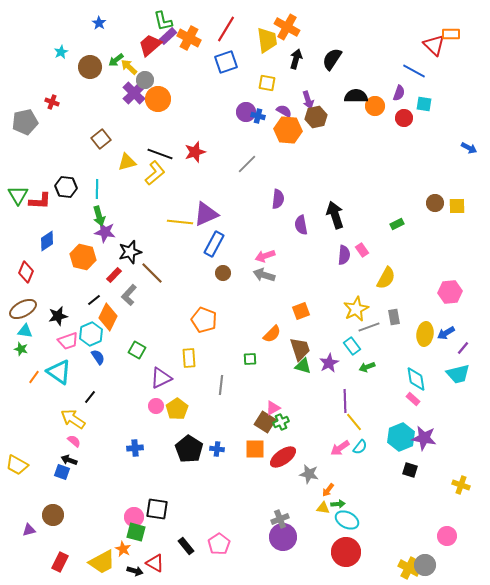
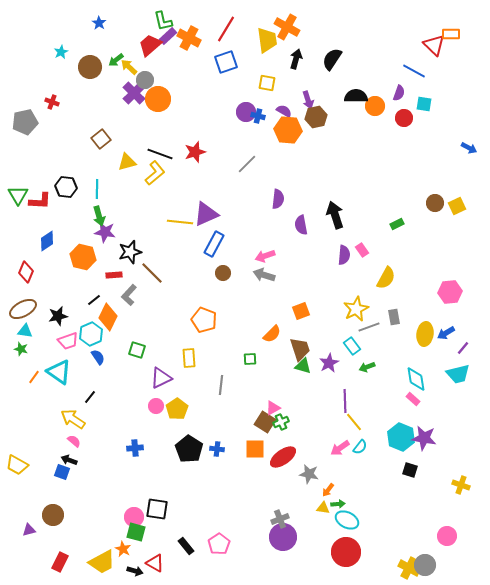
yellow square at (457, 206): rotated 24 degrees counterclockwise
red rectangle at (114, 275): rotated 42 degrees clockwise
green square at (137, 350): rotated 12 degrees counterclockwise
cyan hexagon at (401, 437): rotated 16 degrees counterclockwise
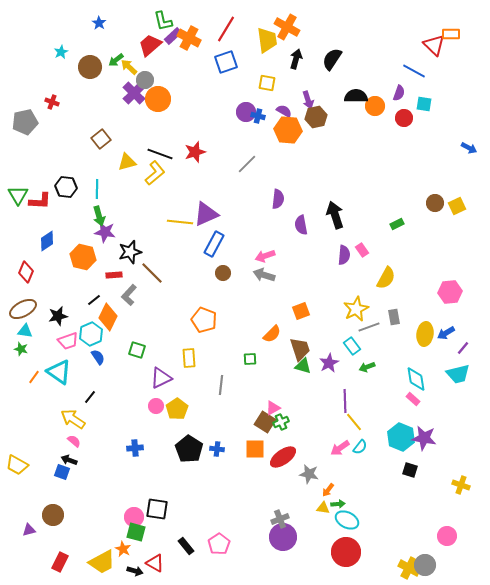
purple rectangle at (168, 36): moved 5 px right
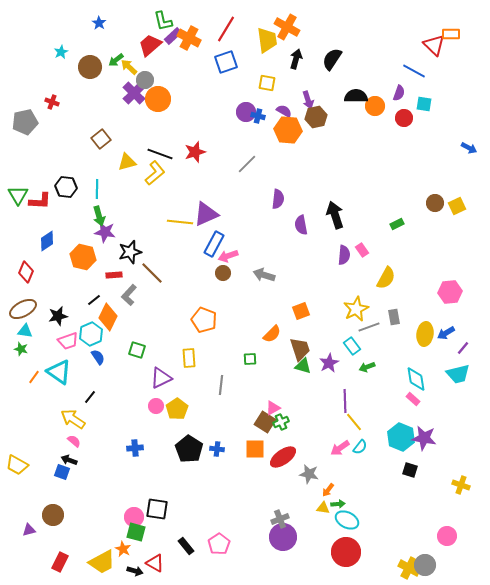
pink arrow at (265, 256): moved 37 px left
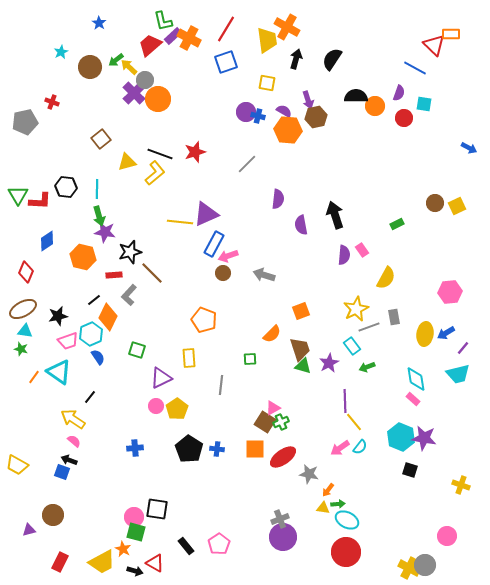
blue line at (414, 71): moved 1 px right, 3 px up
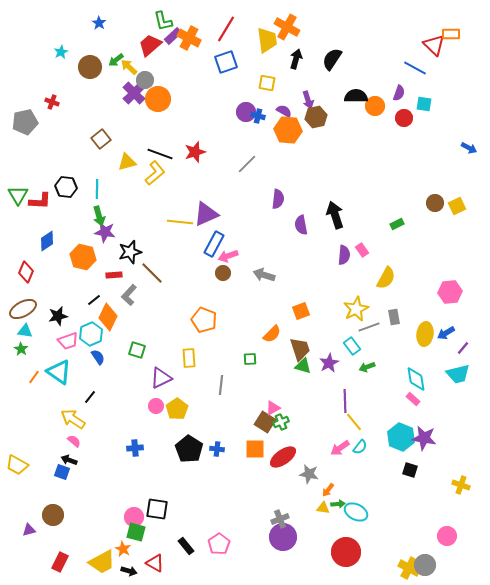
green star at (21, 349): rotated 16 degrees clockwise
cyan ellipse at (347, 520): moved 9 px right, 8 px up
black arrow at (135, 571): moved 6 px left
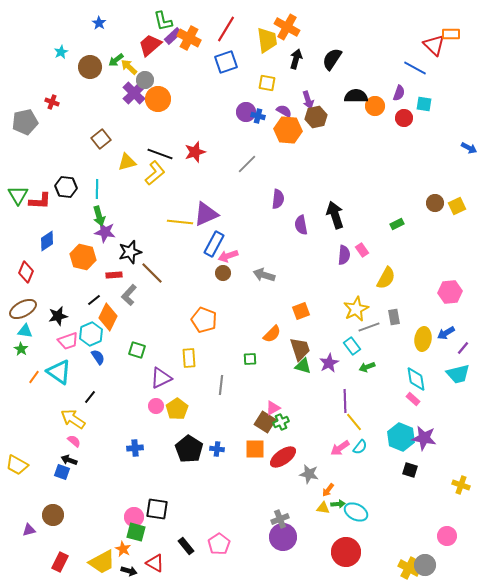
yellow ellipse at (425, 334): moved 2 px left, 5 px down
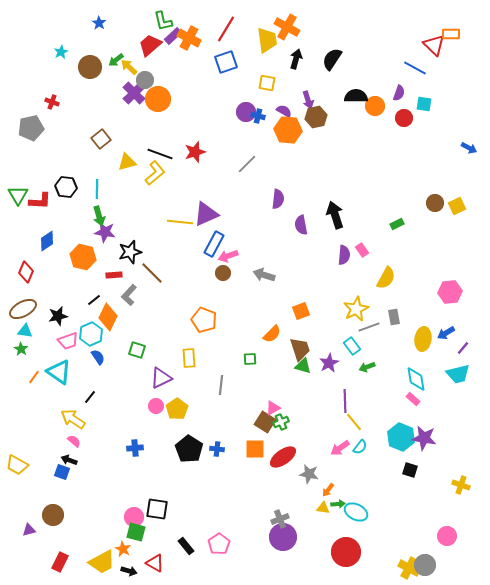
gray pentagon at (25, 122): moved 6 px right, 6 px down
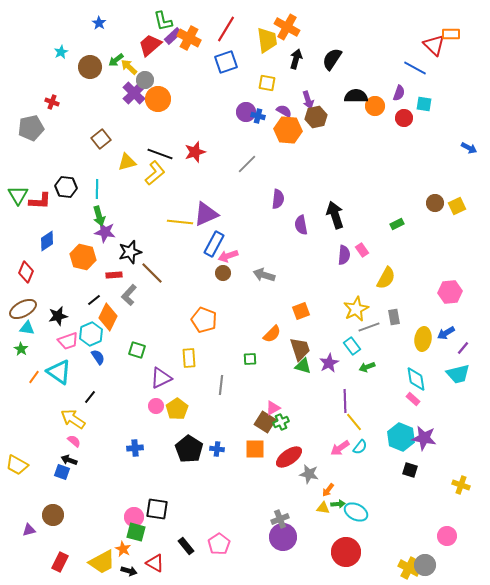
cyan triangle at (25, 331): moved 2 px right, 3 px up
red ellipse at (283, 457): moved 6 px right
